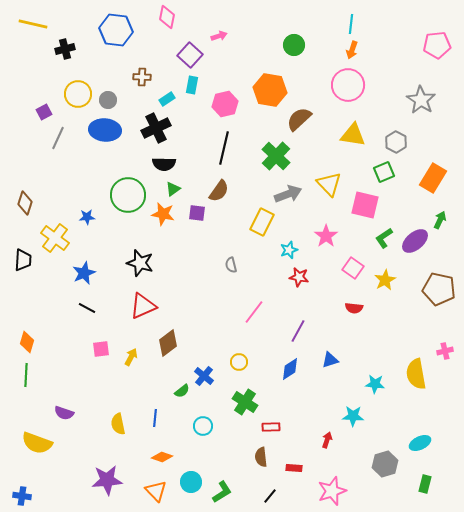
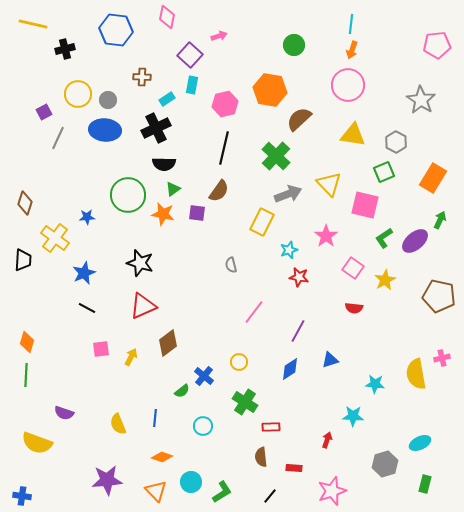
brown pentagon at (439, 289): moved 7 px down
pink cross at (445, 351): moved 3 px left, 7 px down
yellow semicircle at (118, 424): rotated 10 degrees counterclockwise
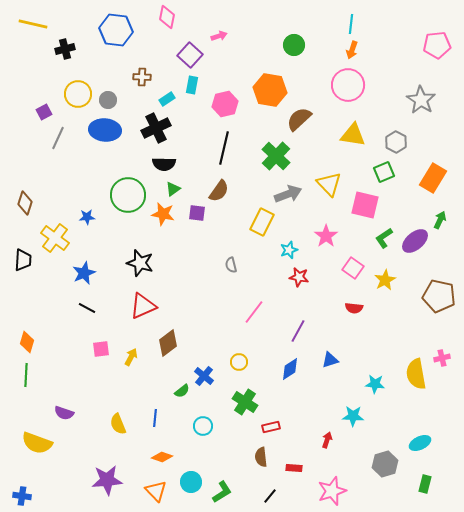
red rectangle at (271, 427): rotated 12 degrees counterclockwise
